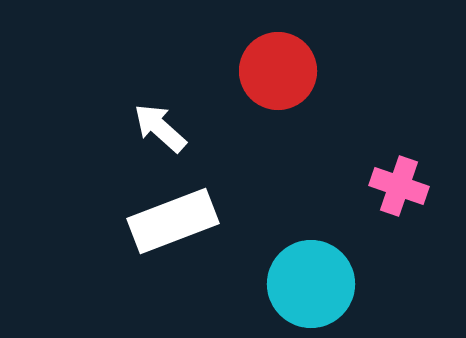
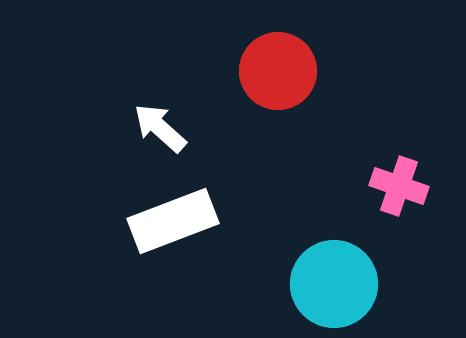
cyan circle: moved 23 px right
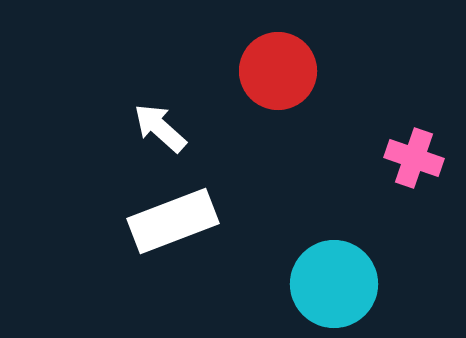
pink cross: moved 15 px right, 28 px up
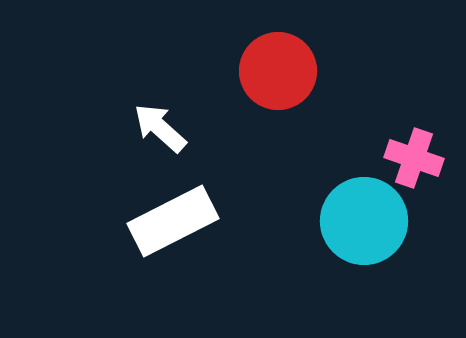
white rectangle: rotated 6 degrees counterclockwise
cyan circle: moved 30 px right, 63 px up
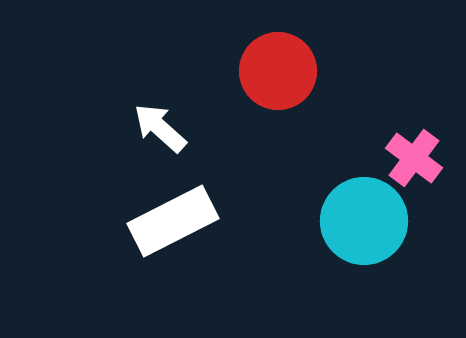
pink cross: rotated 18 degrees clockwise
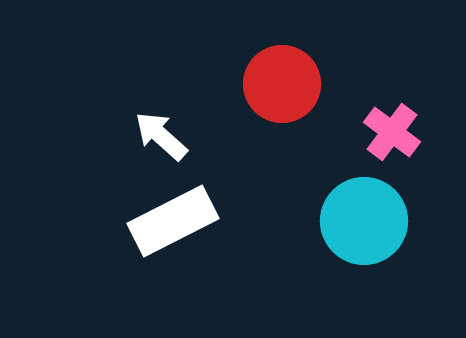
red circle: moved 4 px right, 13 px down
white arrow: moved 1 px right, 8 px down
pink cross: moved 22 px left, 26 px up
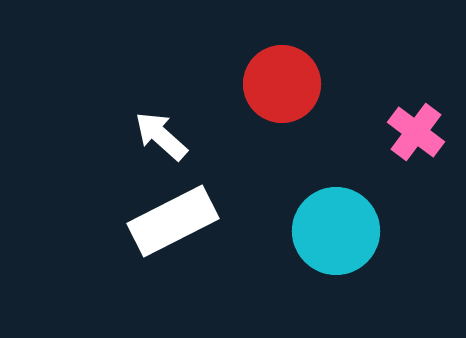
pink cross: moved 24 px right
cyan circle: moved 28 px left, 10 px down
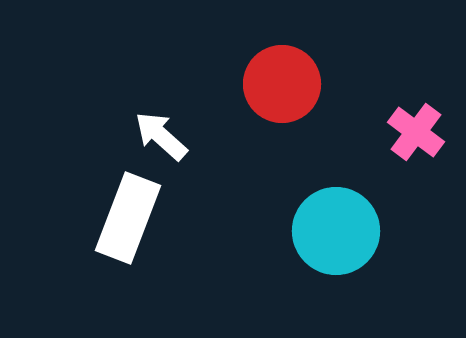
white rectangle: moved 45 px left, 3 px up; rotated 42 degrees counterclockwise
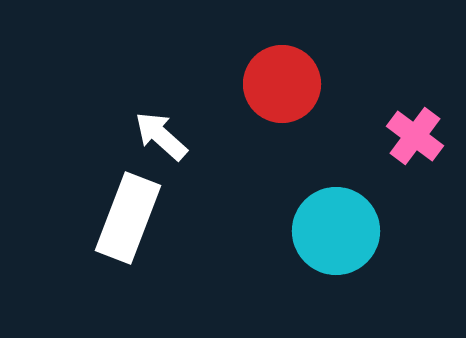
pink cross: moved 1 px left, 4 px down
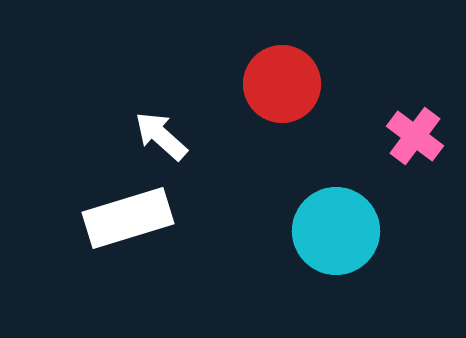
white rectangle: rotated 52 degrees clockwise
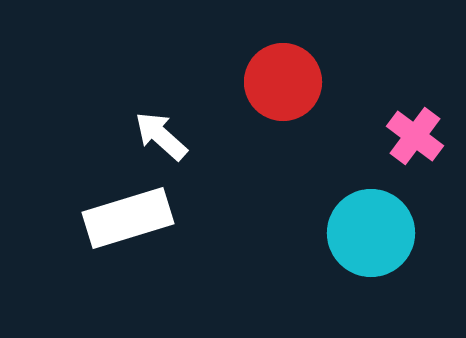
red circle: moved 1 px right, 2 px up
cyan circle: moved 35 px right, 2 px down
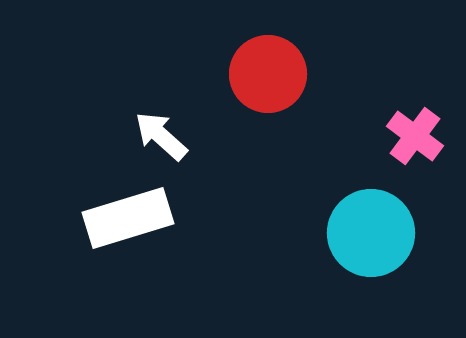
red circle: moved 15 px left, 8 px up
